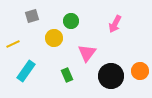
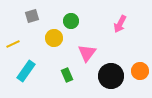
pink arrow: moved 5 px right
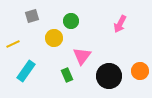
pink triangle: moved 5 px left, 3 px down
black circle: moved 2 px left
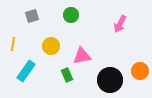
green circle: moved 6 px up
yellow circle: moved 3 px left, 8 px down
yellow line: rotated 56 degrees counterclockwise
pink triangle: rotated 42 degrees clockwise
black circle: moved 1 px right, 4 px down
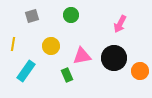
black circle: moved 4 px right, 22 px up
